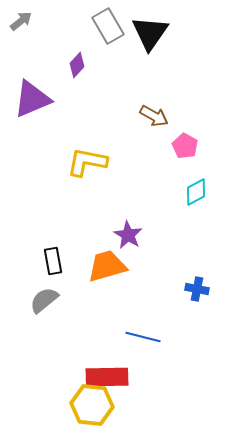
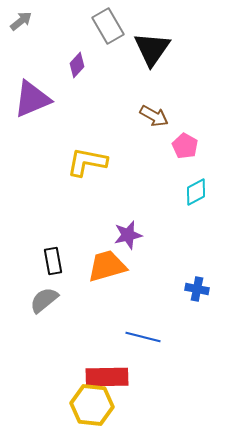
black triangle: moved 2 px right, 16 px down
purple star: rotated 28 degrees clockwise
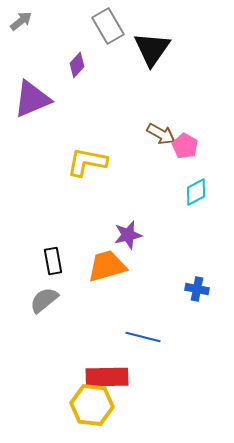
brown arrow: moved 7 px right, 18 px down
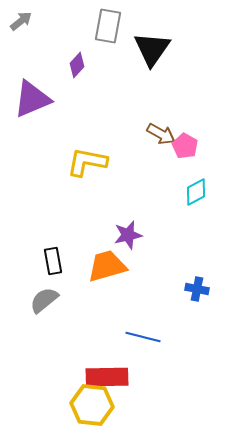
gray rectangle: rotated 40 degrees clockwise
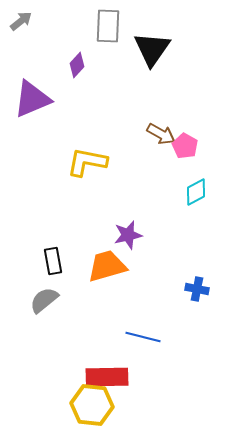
gray rectangle: rotated 8 degrees counterclockwise
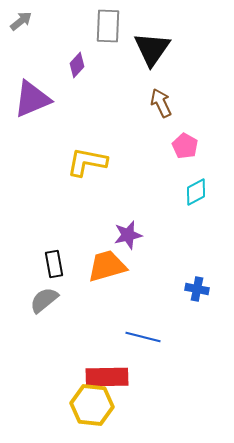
brown arrow: moved 31 px up; rotated 144 degrees counterclockwise
black rectangle: moved 1 px right, 3 px down
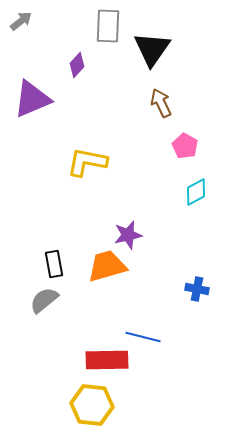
red rectangle: moved 17 px up
